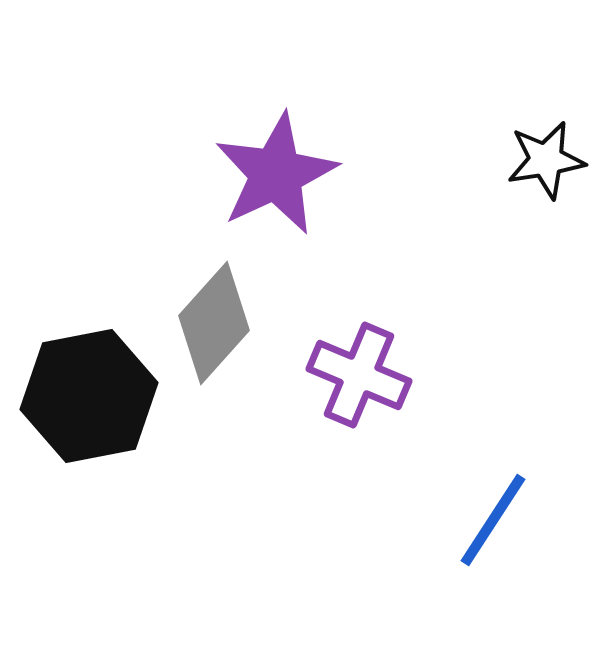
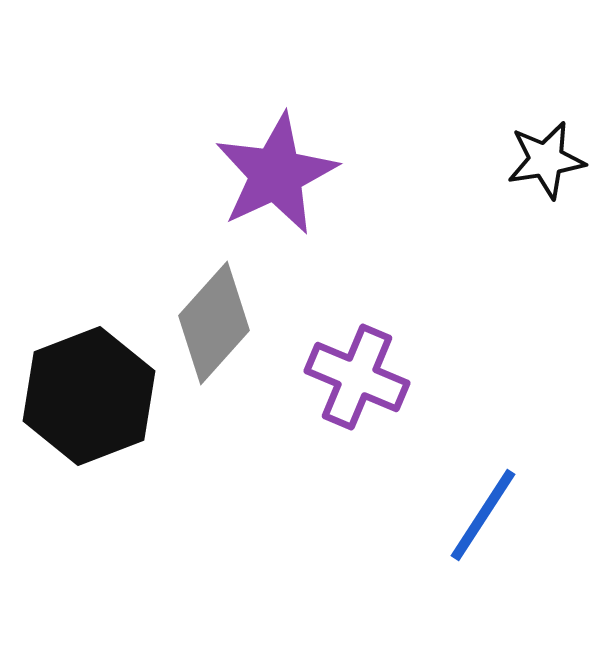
purple cross: moved 2 px left, 2 px down
black hexagon: rotated 10 degrees counterclockwise
blue line: moved 10 px left, 5 px up
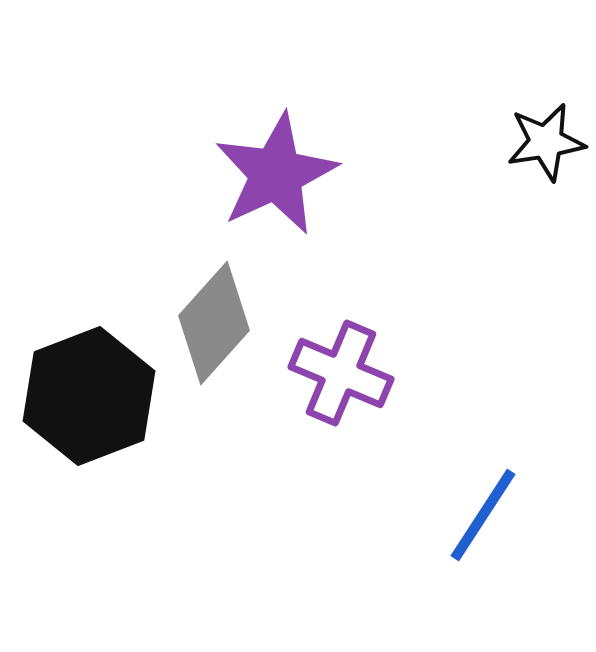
black star: moved 18 px up
purple cross: moved 16 px left, 4 px up
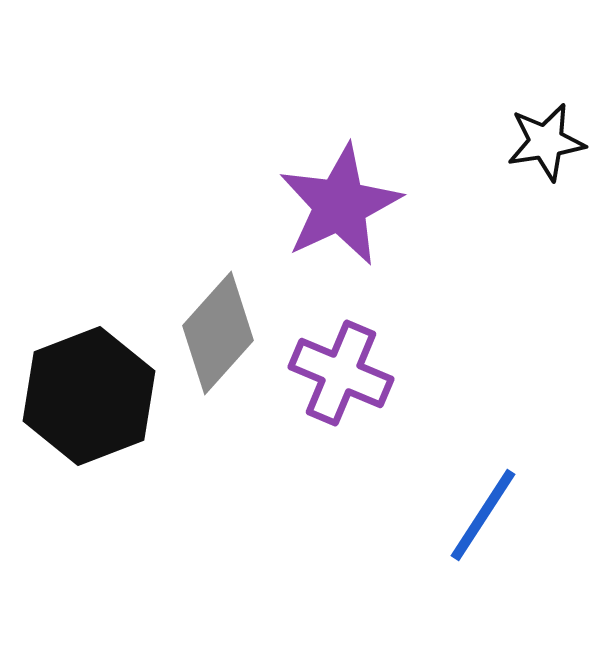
purple star: moved 64 px right, 31 px down
gray diamond: moved 4 px right, 10 px down
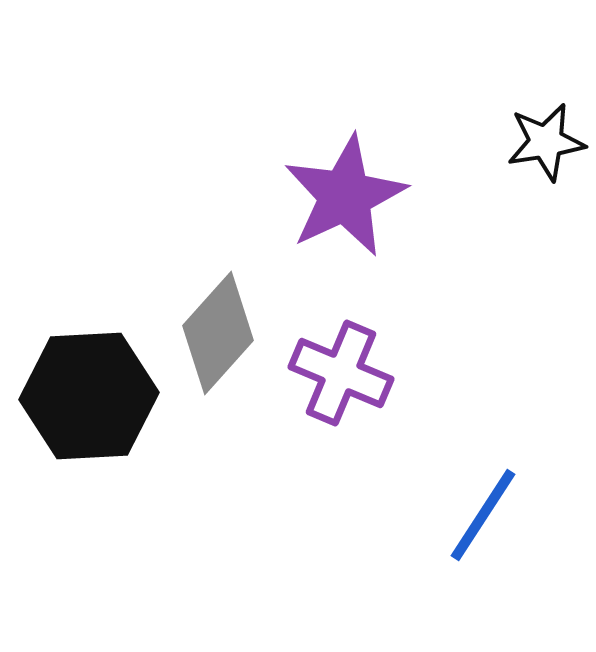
purple star: moved 5 px right, 9 px up
black hexagon: rotated 18 degrees clockwise
